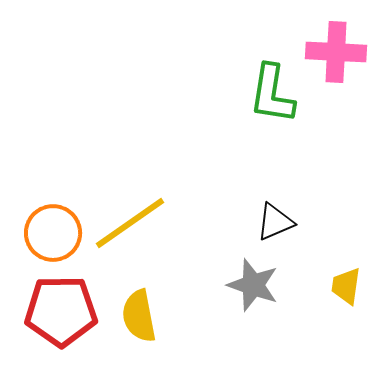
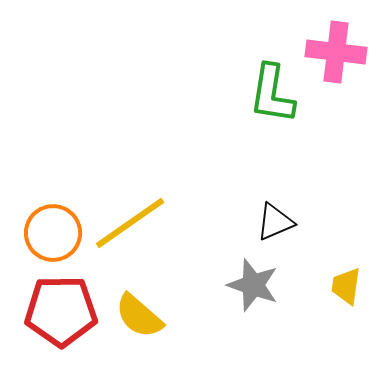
pink cross: rotated 4 degrees clockwise
yellow semicircle: rotated 38 degrees counterclockwise
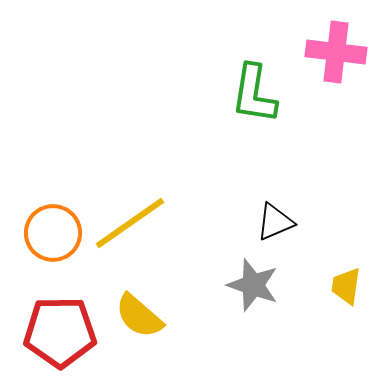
green L-shape: moved 18 px left
red pentagon: moved 1 px left, 21 px down
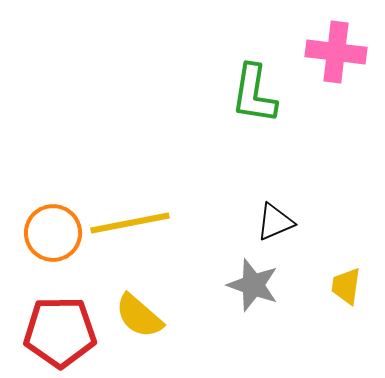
yellow line: rotated 24 degrees clockwise
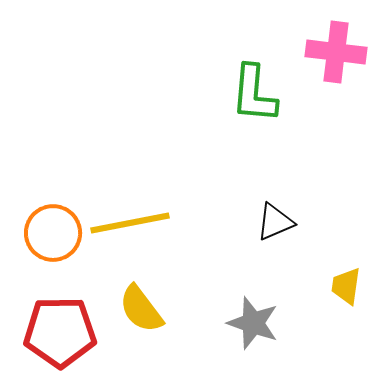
green L-shape: rotated 4 degrees counterclockwise
gray star: moved 38 px down
yellow semicircle: moved 2 px right, 7 px up; rotated 12 degrees clockwise
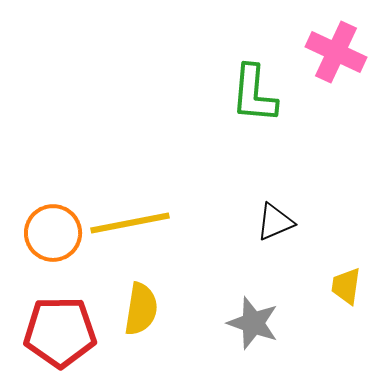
pink cross: rotated 18 degrees clockwise
yellow semicircle: rotated 134 degrees counterclockwise
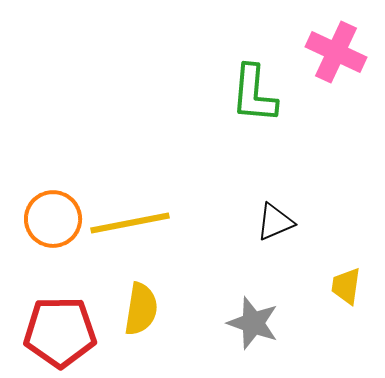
orange circle: moved 14 px up
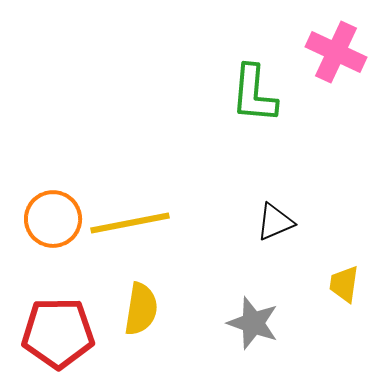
yellow trapezoid: moved 2 px left, 2 px up
red pentagon: moved 2 px left, 1 px down
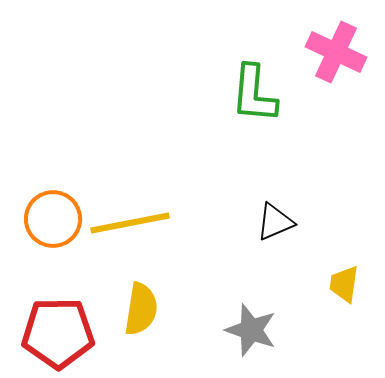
gray star: moved 2 px left, 7 px down
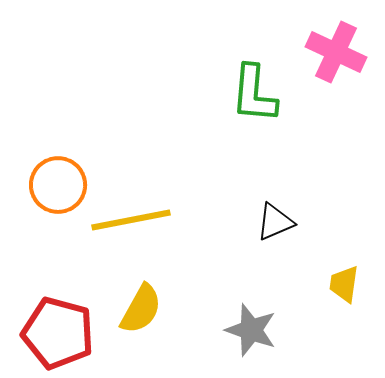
orange circle: moved 5 px right, 34 px up
yellow line: moved 1 px right, 3 px up
yellow semicircle: rotated 20 degrees clockwise
red pentagon: rotated 16 degrees clockwise
